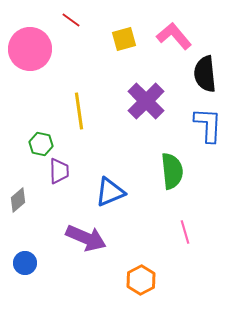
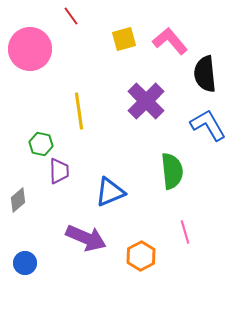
red line: moved 4 px up; rotated 18 degrees clockwise
pink L-shape: moved 4 px left, 5 px down
blue L-shape: rotated 33 degrees counterclockwise
orange hexagon: moved 24 px up
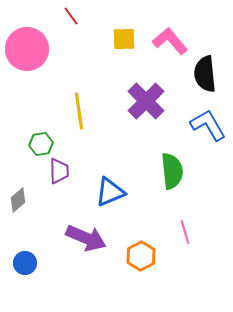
yellow square: rotated 15 degrees clockwise
pink circle: moved 3 px left
green hexagon: rotated 20 degrees counterclockwise
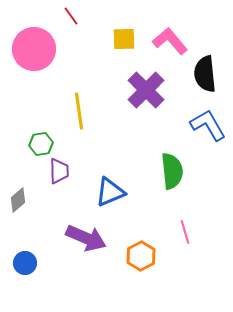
pink circle: moved 7 px right
purple cross: moved 11 px up
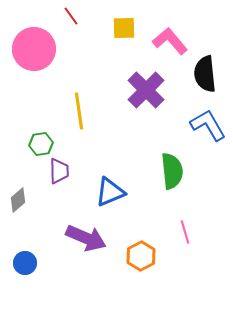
yellow square: moved 11 px up
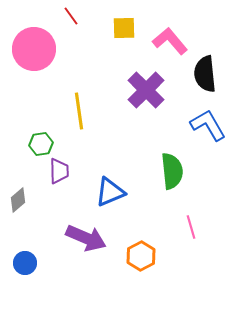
pink line: moved 6 px right, 5 px up
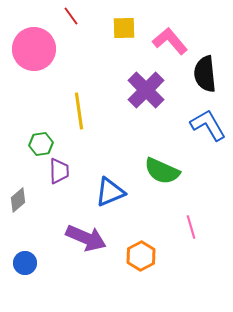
green semicircle: moved 10 px left; rotated 120 degrees clockwise
